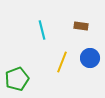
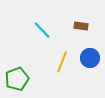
cyan line: rotated 30 degrees counterclockwise
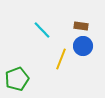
blue circle: moved 7 px left, 12 px up
yellow line: moved 1 px left, 3 px up
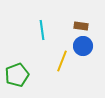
cyan line: rotated 36 degrees clockwise
yellow line: moved 1 px right, 2 px down
green pentagon: moved 4 px up
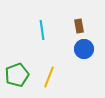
brown rectangle: moved 2 px left; rotated 72 degrees clockwise
blue circle: moved 1 px right, 3 px down
yellow line: moved 13 px left, 16 px down
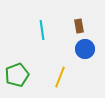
blue circle: moved 1 px right
yellow line: moved 11 px right
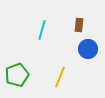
brown rectangle: moved 1 px up; rotated 16 degrees clockwise
cyan line: rotated 24 degrees clockwise
blue circle: moved 3 px right
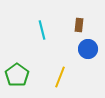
cyan line: rotated 30 degrees counterclockwise
green pentagon: rotated 15 degrees counterclockwise
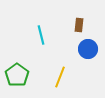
cyan line: moved 1 px left, 5 px down
